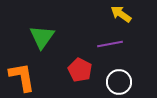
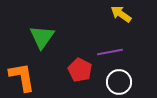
purple line: moved 8 px down
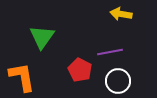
yellow arrow: rotated 25 degrees counterclockwise
white circle: moved 1 px left, 1 px up
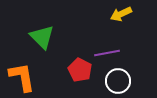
yellow arrow: rotated 35 degrees counterclockwise
green triangle: rotated 20 degrees counterclockwise
purple line: moved 3 px left, 1 px down
